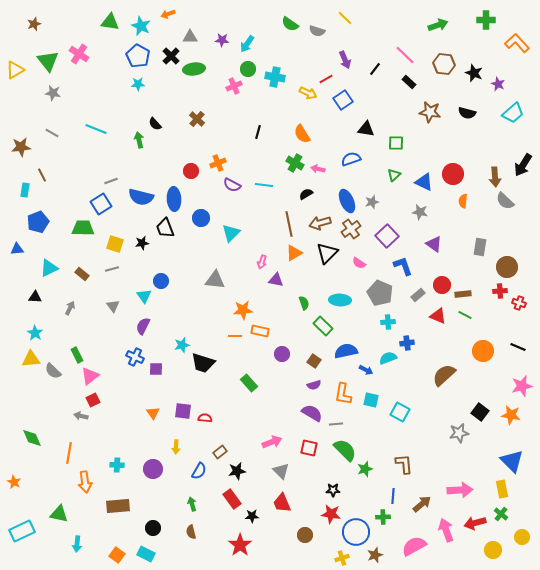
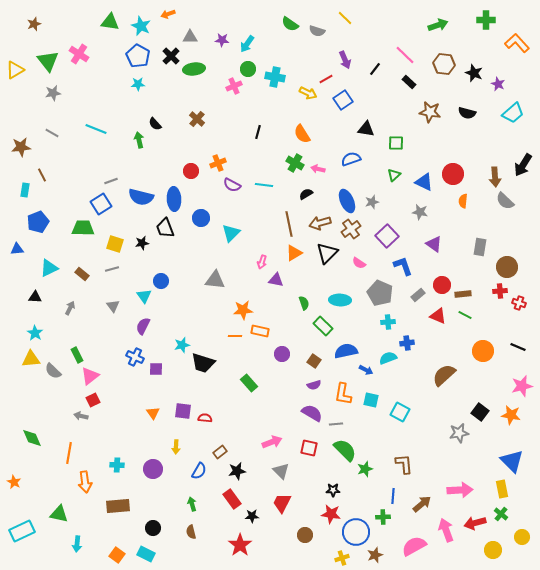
gray star at (53, 93): rotated 21 degrees counterclockwise
red trapezoid at (282, 503): rotated 50 degrees clockwise
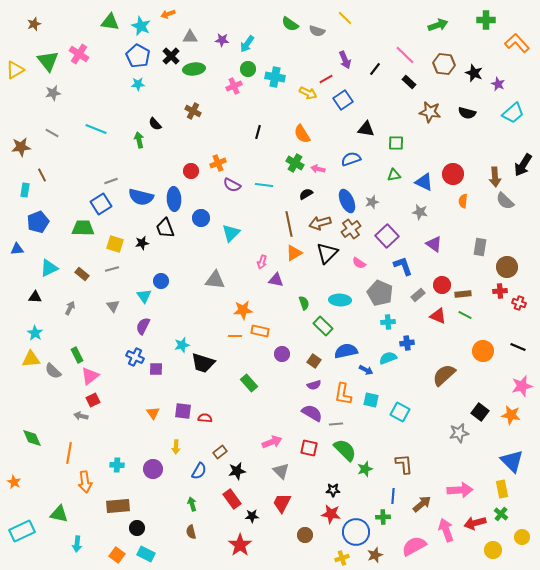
brown cross at (197, 119): moved 4 px left, 8 px up; rotated 14 degrees counterclockwise
green triangle at (394, 175): rotated 32 degrees clockwise
black circle at (153, 528): moved 16 px left
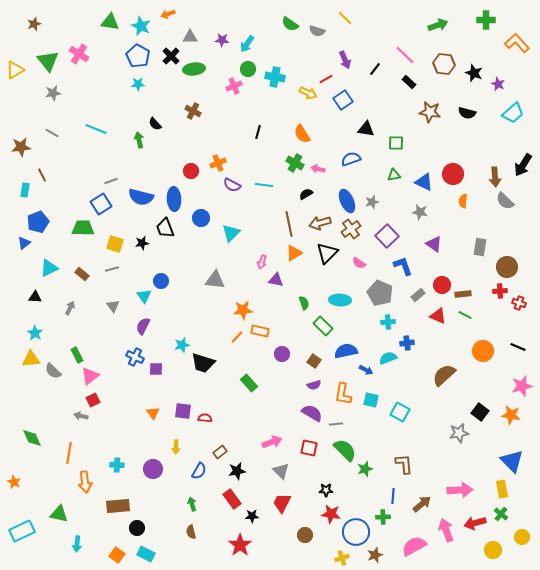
blue triangle at (17, 249): moved 7 px right, 6 px up; rotated 32 degrees counterclockwise
orange line at (235, 336): moved 2 px right, 1 px down; rotated 48 degrees counterclockwise
black star at (333, 490): moved 7 px left
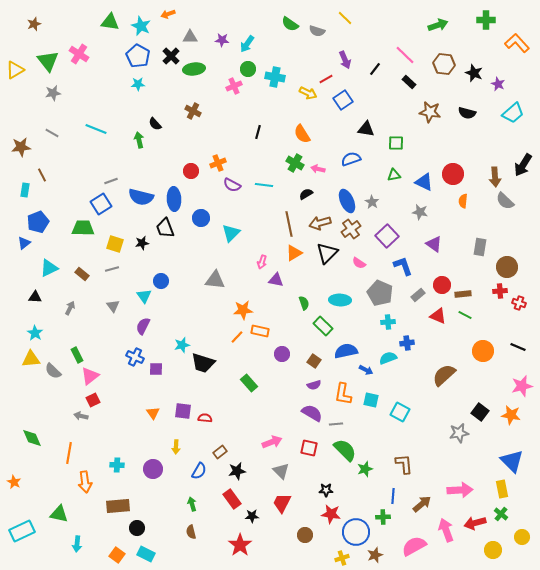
gray star at (372, 202): rotated 24 degrees counterclockwise
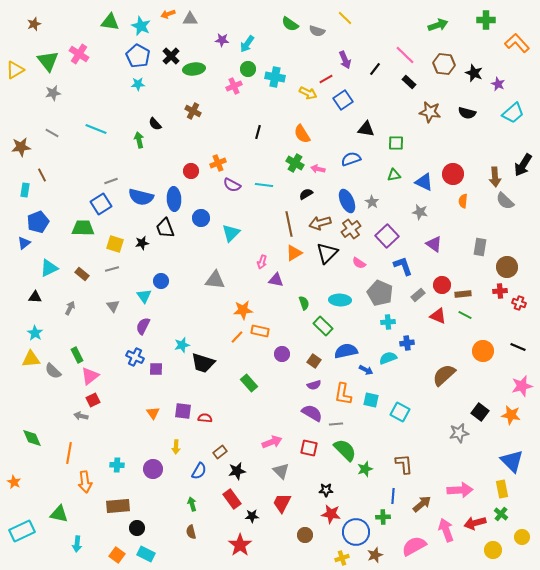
gray triangle at (190, 37): moved 18 px up
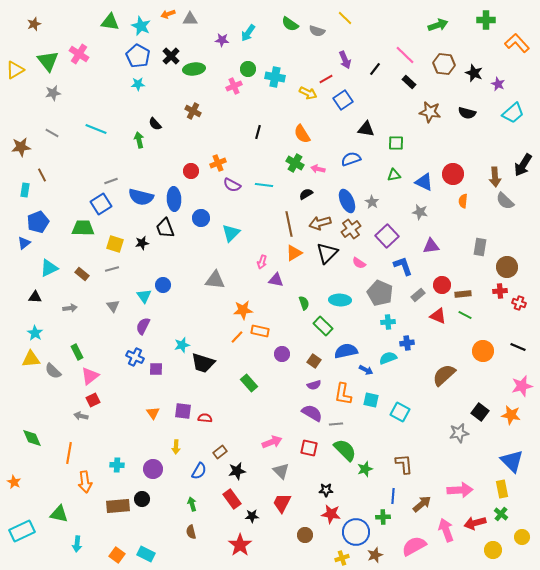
cyan arrow at (247, 44): moved 1 px right, 11 px up
purple triangle at (434, 244): moved 3 px left, 2 px down; rotated 42 degrees counterclockwise
blue circle at (161, 281): moved 2 px right, 4 px down
gray arrow at (70, 308): rotated 56 degrees clockwise
green rectangle at (77, 355): moved 3 px up
black circle at (137, 528): moved 5 px right, 29 px up
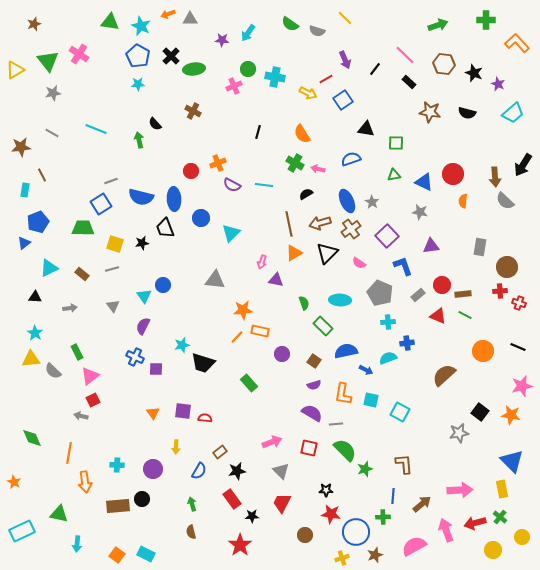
green cross at (501, 514): moved 1 px left, 3 px down
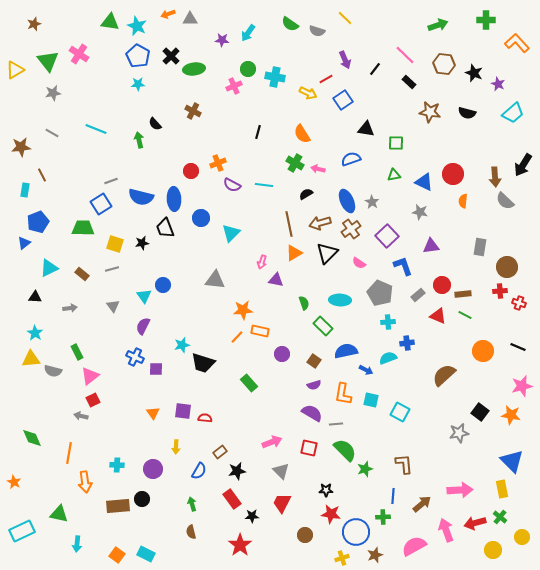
cyan star at (141, 26): moved 4 px left
gray semicircle at (53, 371): rotated 30 degrees counterclockwise
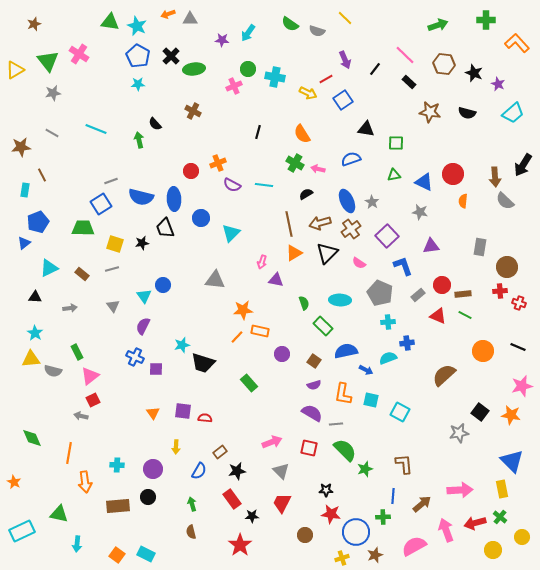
black circle at (142, 499): moved 6 px right, 2 px up
